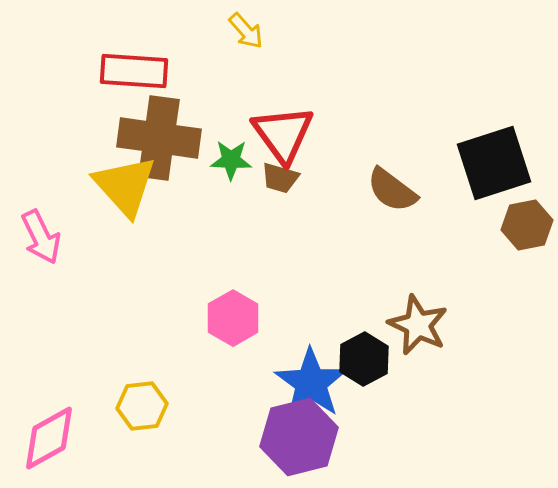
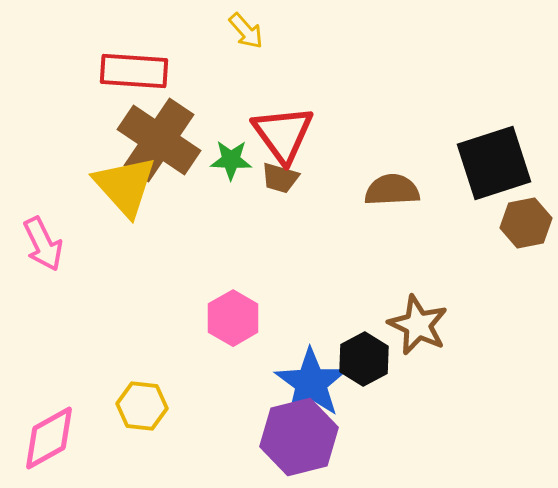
brown cross: moved 2 px down; rotated 26 degrees clockwise
brown semicircle: rotated 140 degrees clockwise
brown hexagon: moved 1 px left, 2 px up
pink arrow: moved 2 px right, 7 px down
yellow hexagon: rotated 12 degrees clockwise
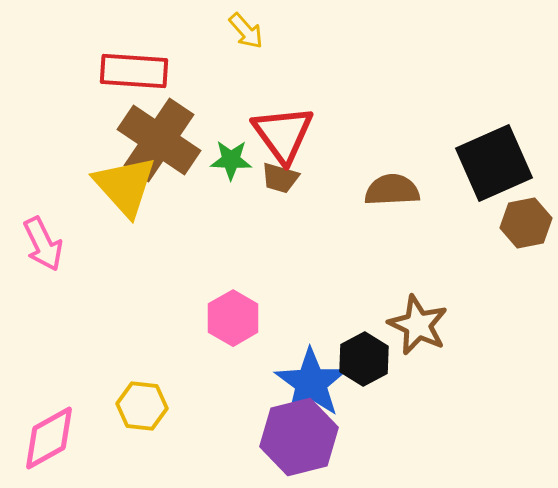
black square: rotated 6 degrees counterclockwise
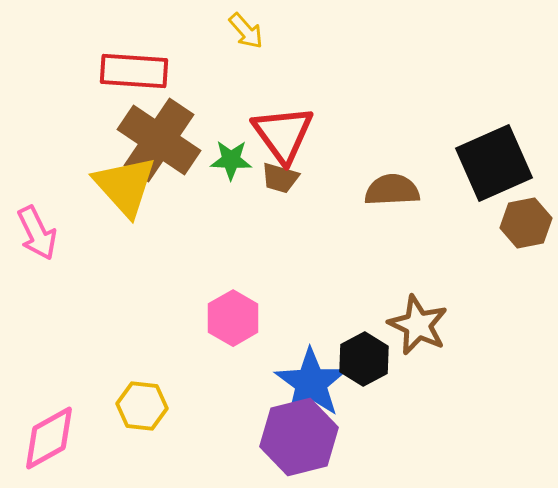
pink arrow: moved 6 px left, 11 px up
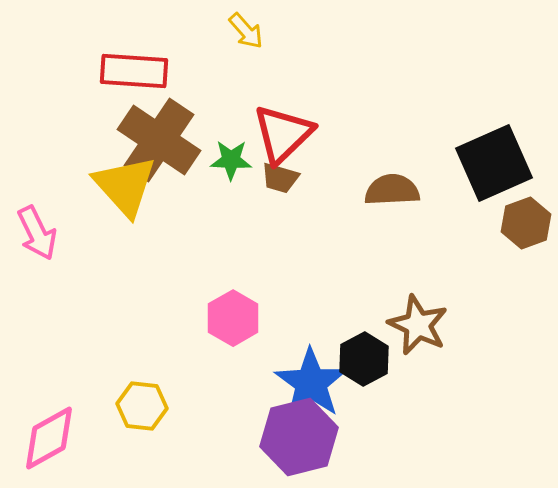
red triangle: rotated 22 degrees clockwise
brown hexagon: rotated 9 degrees counterclockwise
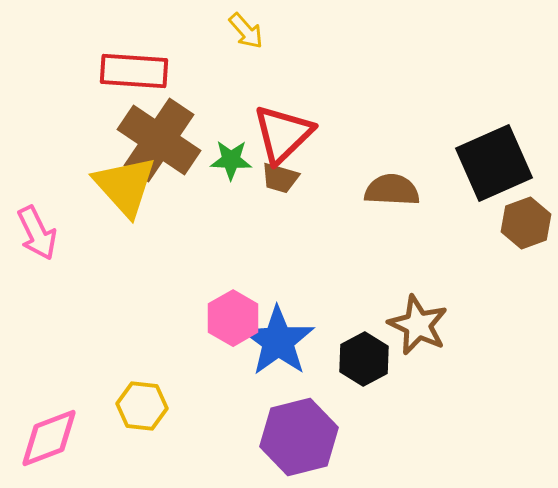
brown semicircle: rotated 6 degrees clockwise
blue star: moved 33 px left, 42 px up
pink diamond: rotated 8 degrees clockwise
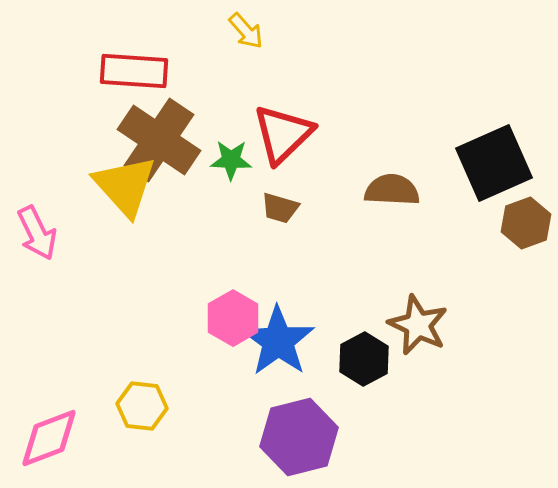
brown trapezoid: moved 30 px down
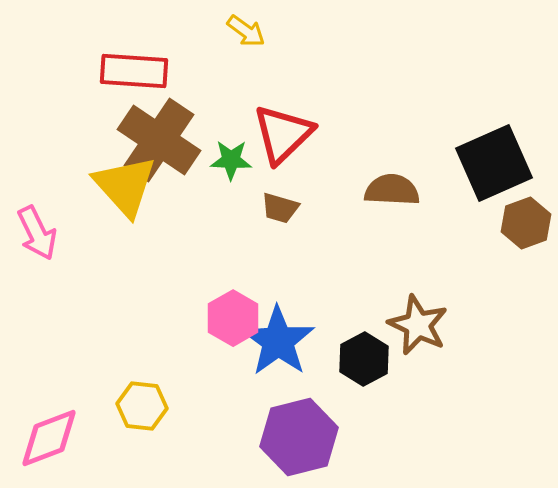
yellow arrow: rotated 12 degrees counterclockwise
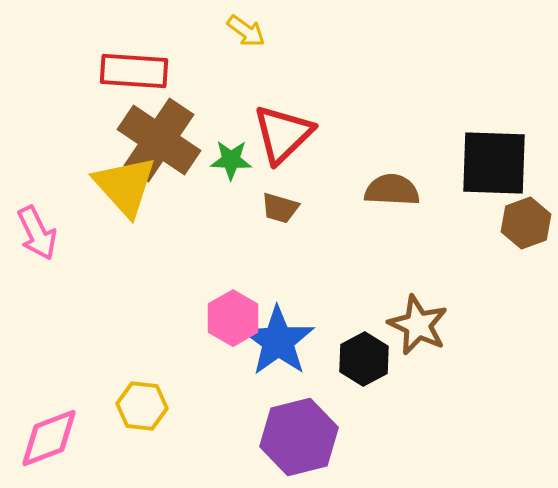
black square: rotated 26 degrees clockwise
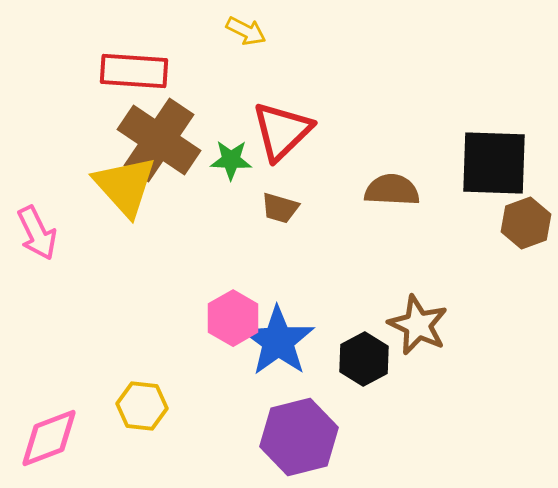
yellow arrow: rotated 9 degrees counterclockwise
red triangle: moved 1 px left, 3 px up
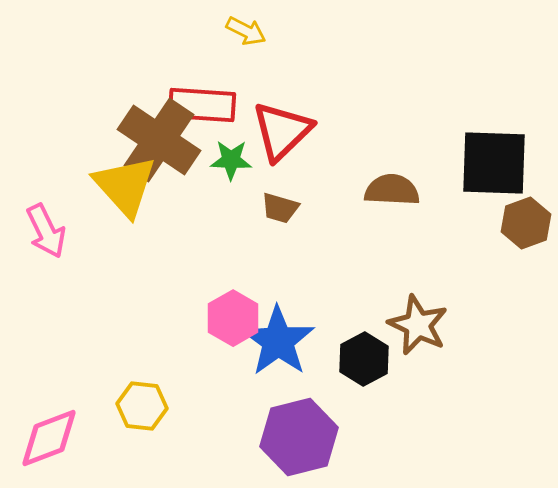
red rectangle: moved 68 px right, 34 px down
pink arrow: moved 9 px right, 2 px up
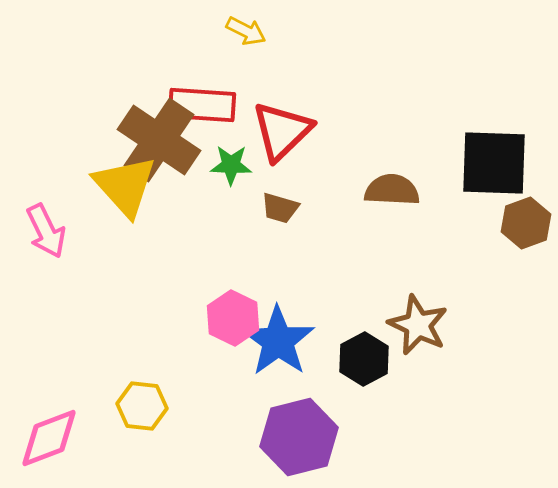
green star: moved 5 px down
pink hexagon: rotated 4 degrees counterclockwise
